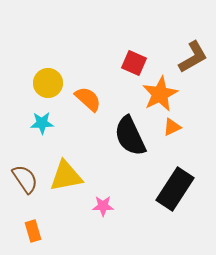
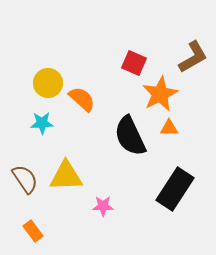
orange semicircle: moved 6 px left
orange triangle: moved 3 px left, 1 px down; rotated 24 degrees clockwise
yellow triangle: rotated 9 degrees clockwise
orange rectangle: rotated 20 degrees counterclockwise
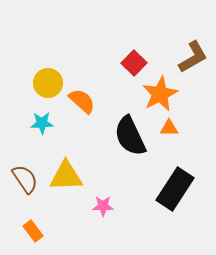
red square: rotated 20 degrees clockwise
orange semicircle: moved 2 px down
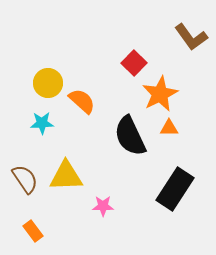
brown L-shape: moved 2 px left, 20 px up; rotated 84 degrees clockwise
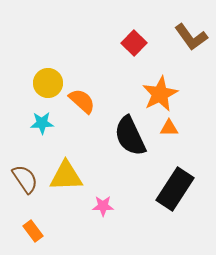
red square: moved 20 px up
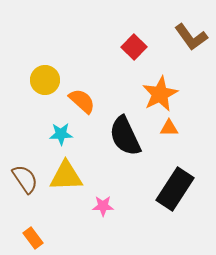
red square: moved 4 px down
yellow circle: moved 3 px left, 3 px up
cyan star: moved 19 px right, 11 px down
black semicircle: moved 5 px left
orange rectangle: moved 7 px down
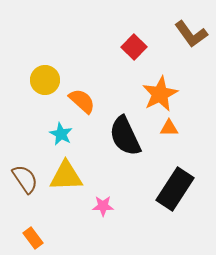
brown L-shape: moved 3 px up
cyan star: rotated 30 degrees clockwise
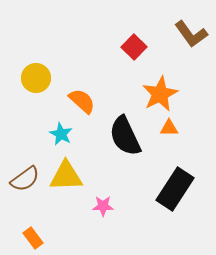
yellow circle: moved 9 px left, 2 px up
brown semicircle: rotated 88 degrees clockwise
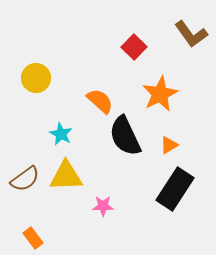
orange semicircle: moved 18 px right
orange triangle: moved 17 px down; rotated 30 degrees counterclockwise
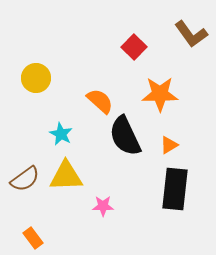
orange star: rotated 27 degrees clockwise
black rectangle: rotated 27 degrees counterclockwise
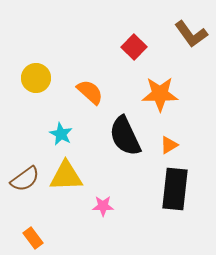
orange semicircle: moved 10 px left, 9 px up
